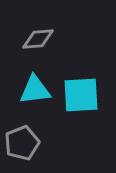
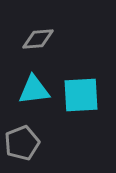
cyan triangle: moved 1 px left
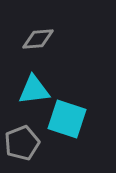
cyan square: moved 14 px left, 24 px down; rotated 21 degrees clockwise
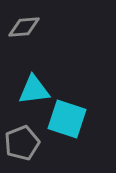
gray diamond: moved 14 px left, 12 px up
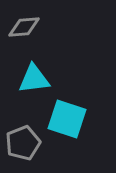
cyan triangle: moved 11 px up
gray pentagon: moved 1 px right
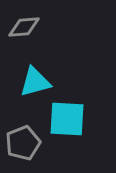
cyan triangle: moved 1 px right, 3 px down; rotated 8 degrees counterclockwise
cyan square: rotated 15 degrees counterclockwise
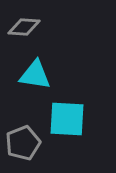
gray diamond: rotated 8 degrees clockwise
cyan triangle: moved 7 px up; rotated 24 degrees clockwise
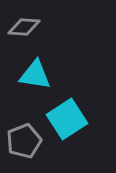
cyan square: rotated 36 degrees counterclockwise
gray pentagon: moved 1 px right, 2 px up
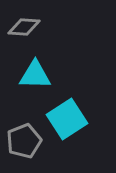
cyan triangle: rotated 8 degrees counterclockwise
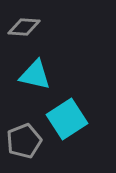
cyan triangle: rotated 12 degrees clockwise
